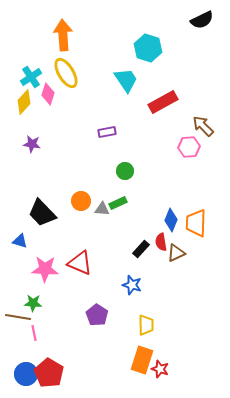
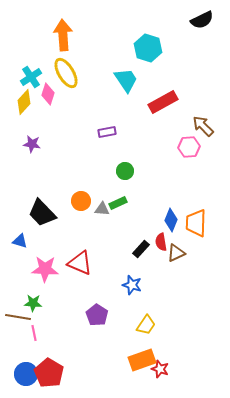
yellow trapezoid: rotated 35 degrees clockwise
orange rectangle: rotated 52 degrees clockwise
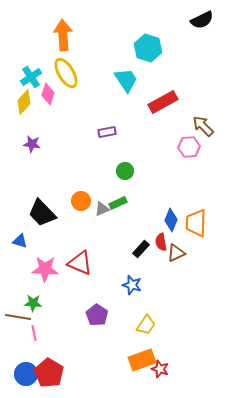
gray triangle: rotated 28 degrees counterclockwise
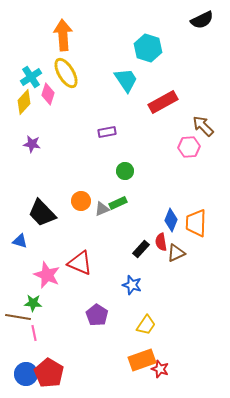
pink star: moved 2 px right, 6 px down; rotated 20 degrees clockwise
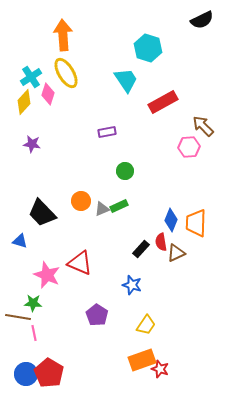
green rectangle: moved 1 px right, 3 px down
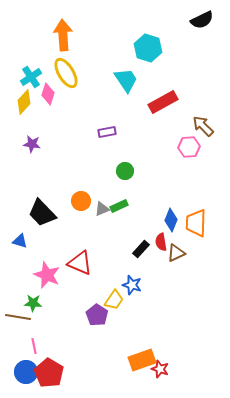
yellow trapezoid: moved 32 px left, 25 px up
pink line: moved 13 px down
blue circle: moved 2 px up
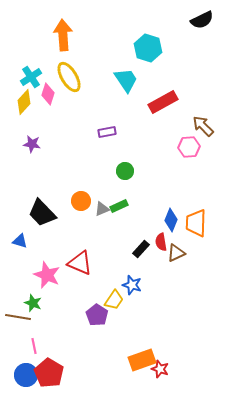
yellow ellipse: moved 3 px right, 4 px down
green star: rotated 18 degrees clockwise
blue circle: moved 3 px down
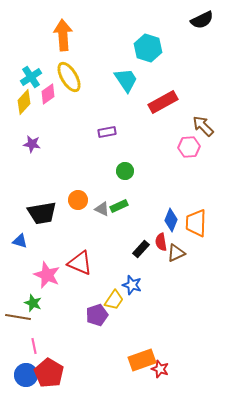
pink diamond: rotated 35 degrees clockwise
orange circle: moved 3 px left, 1 px up
gray triangle: rotated 49 degrees clockwise
black trapezoid: rotated 56 degrees counterclockwise
purple pentagon: rotated 20 degrees clockwise
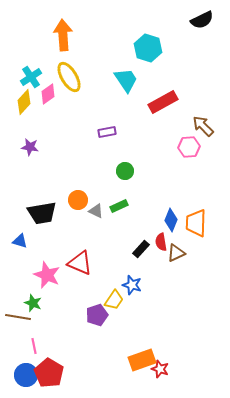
purple star: moved 2 px left, 3 px down
gray triangle: moved 6 px left, 2 px down
